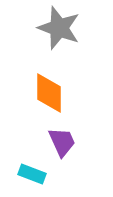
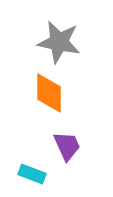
gray star: moved 14 px down; rotated 9 degrees counterclockwise
purple trapezoid: moved 5 px right, 4 px down
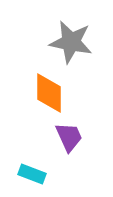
gray star: moved 12 px right
purple trapezoid: moved 2 px right, 9 px up
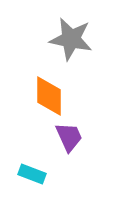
gray star: moved 3 px up
orange diamond: moved 3 px down
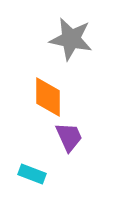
orange diamond: moved 1 px left, 1 px down
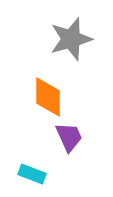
gray star: rotated 27 degrees counterclockwise
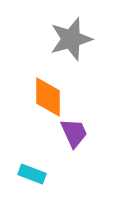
purple trapezoid: moved 5 px right, 4 px up
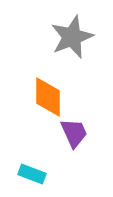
gray star: moved 1 px right, 2 px up; rotated 6 degrees counterclockwise
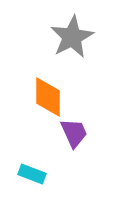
gray star: rotated 6 degrees counterclockwise
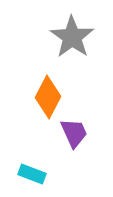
gray star: rotated 9 degrees counterclockwise
orange diamond: rotated 27 degrees clockwise
